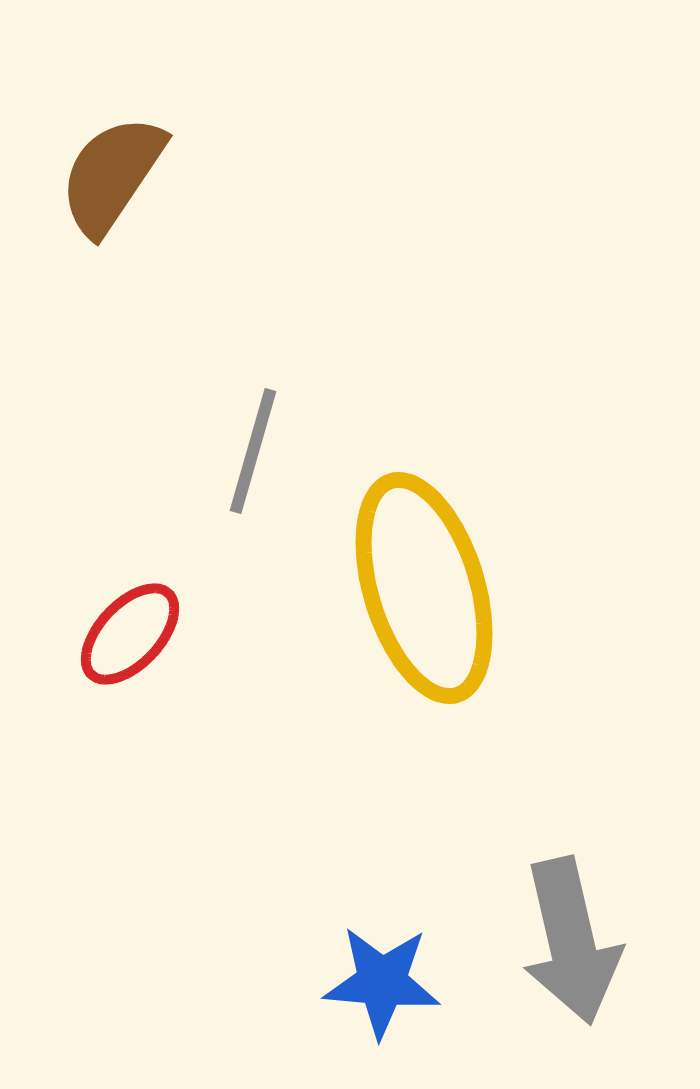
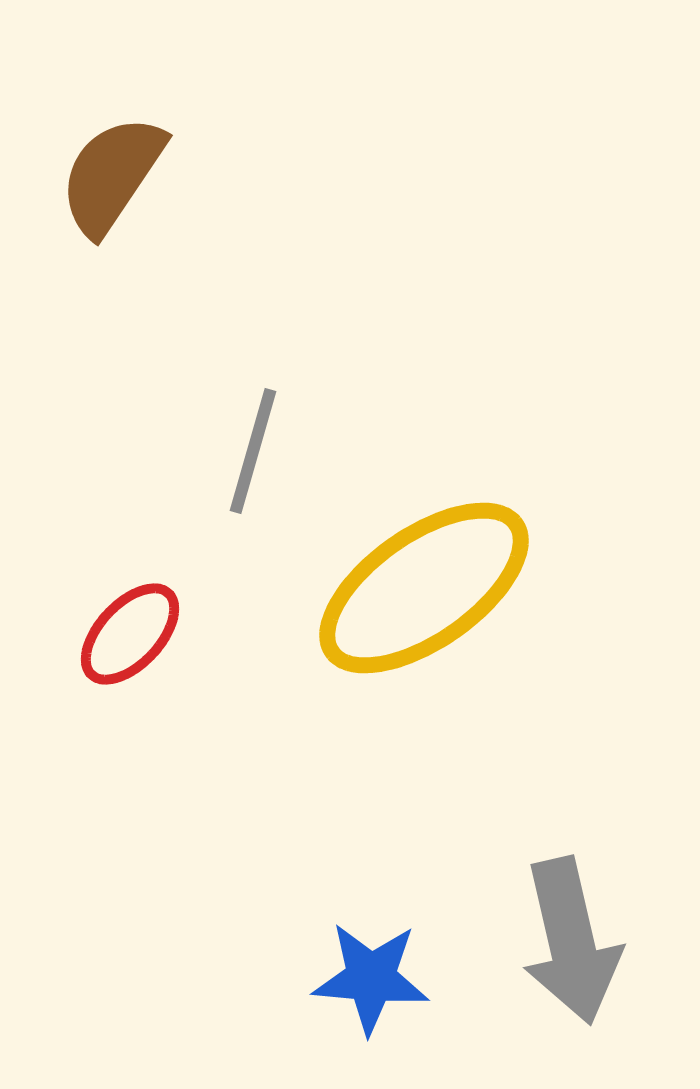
yellow ellipse: rotated 72 degrees clockwise
blue star: moved 11 px left, 4 px up
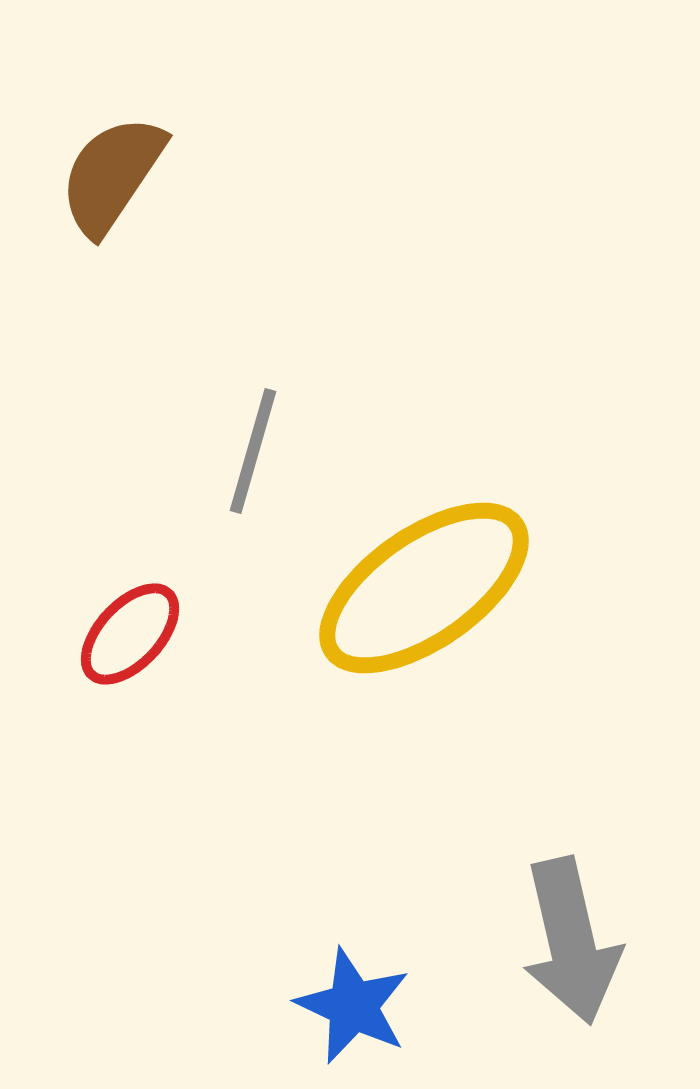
blue star: moved 18 px left, 28 px down; rotated 20 degrees clockwise
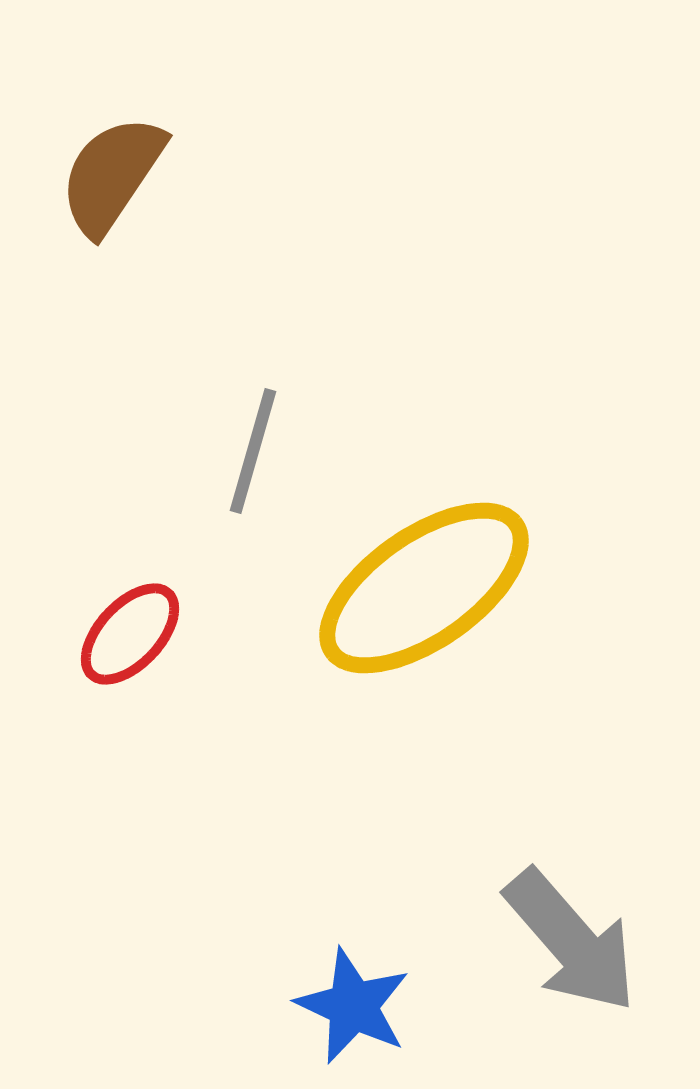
gray arrow: rotated 28 degrees counterclockwise
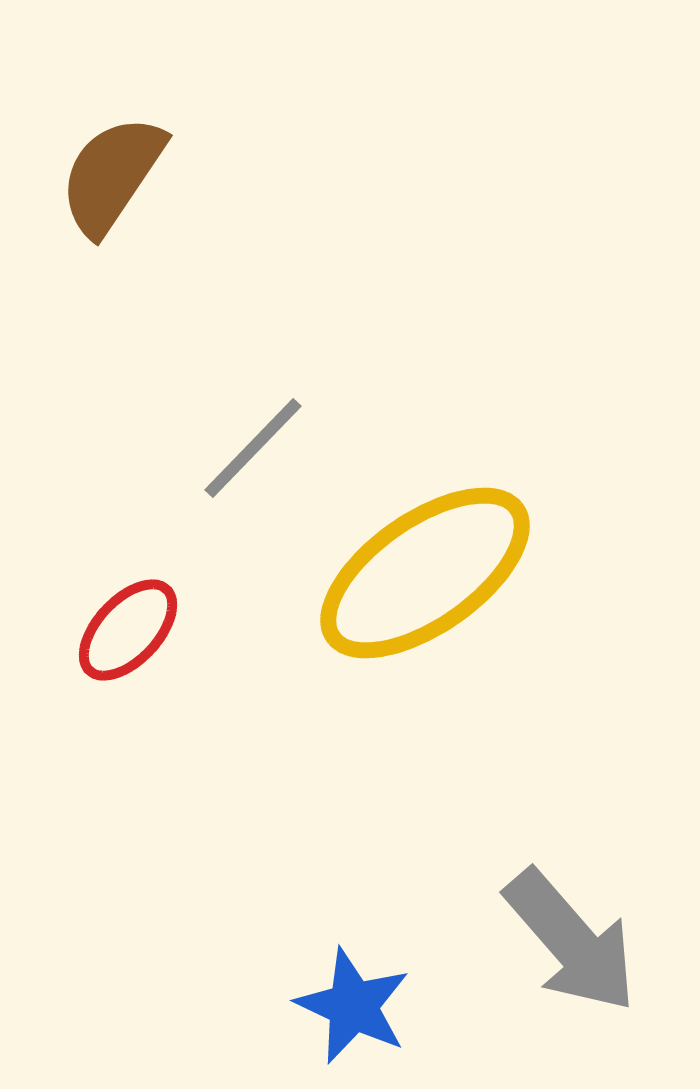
gray line: moved 3 px up; rotated 28 degrees clockwise
yellow ellipse: moved 1 px right, 15 px up
red ellipse: moved 2 px left, 4 px up
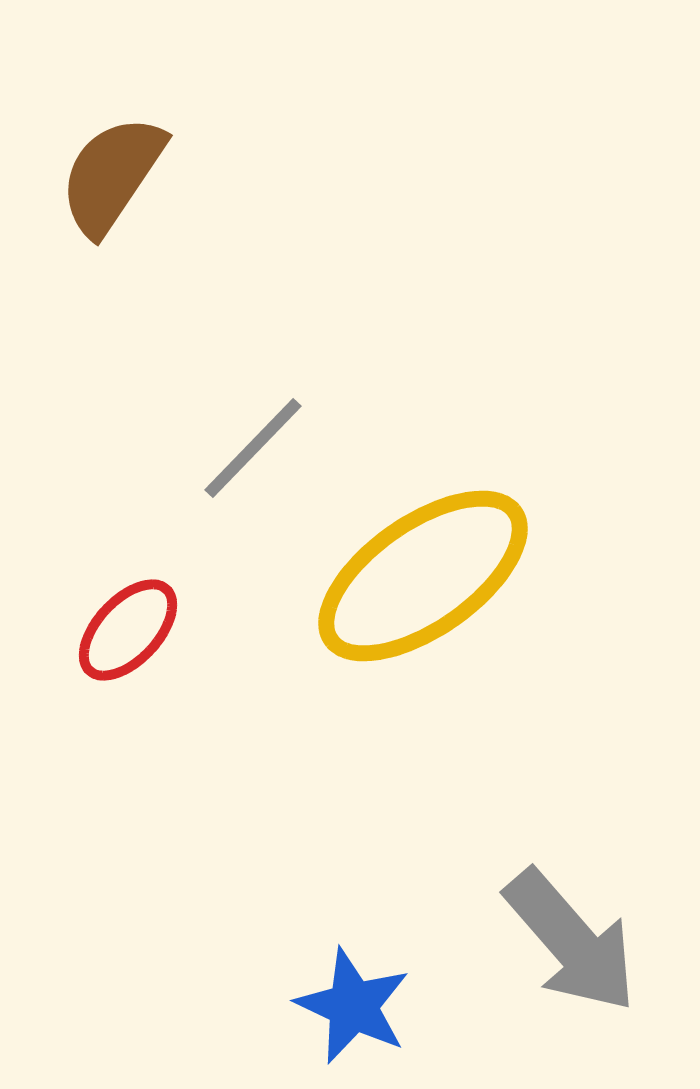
yellow ellipse: moved 2 px left, 3 px down
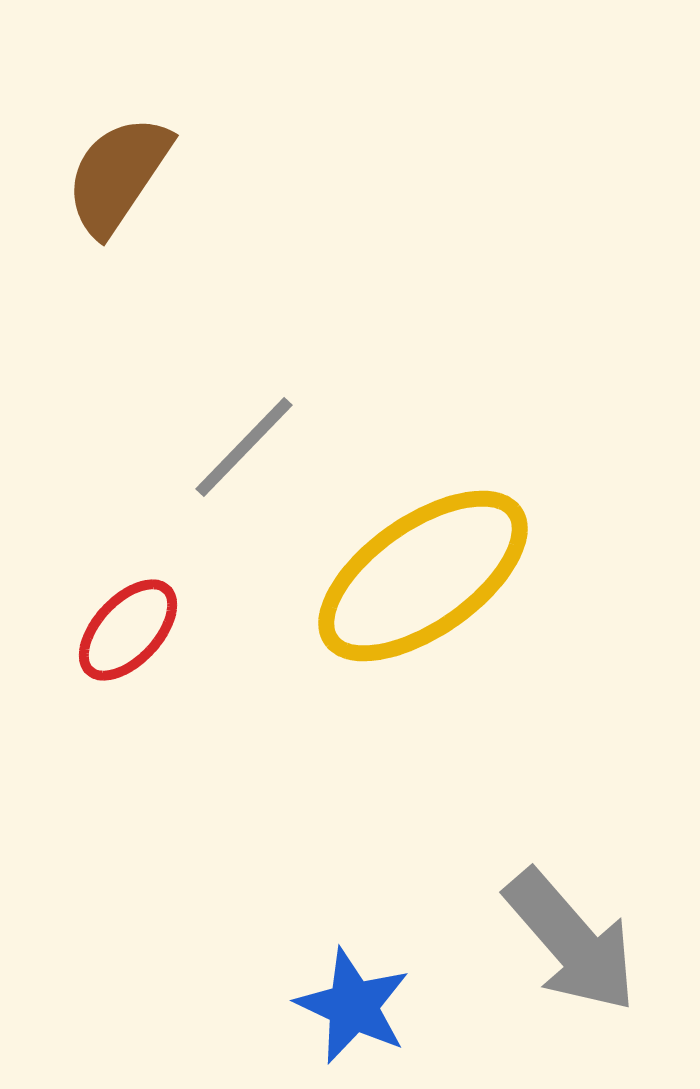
brown semicircle: moved 6 px right
gray line: moved 9 px left, 1 px up
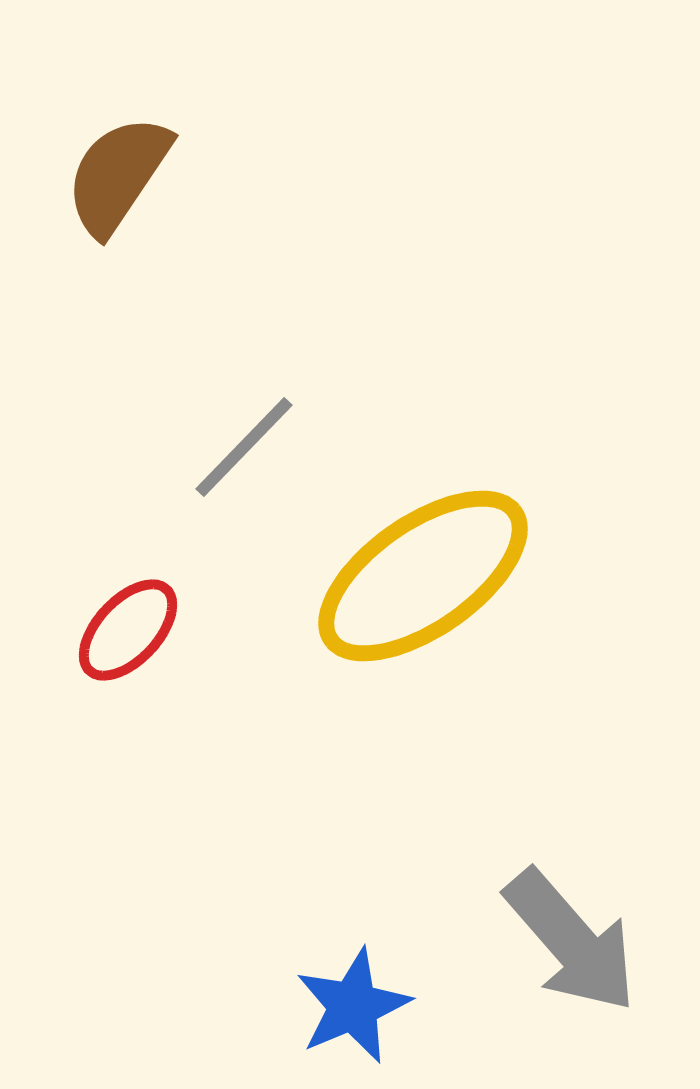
blue star: rotated 24 degrees clockwise
